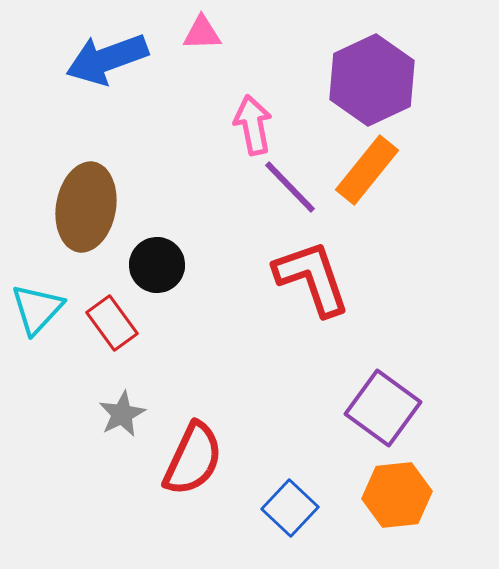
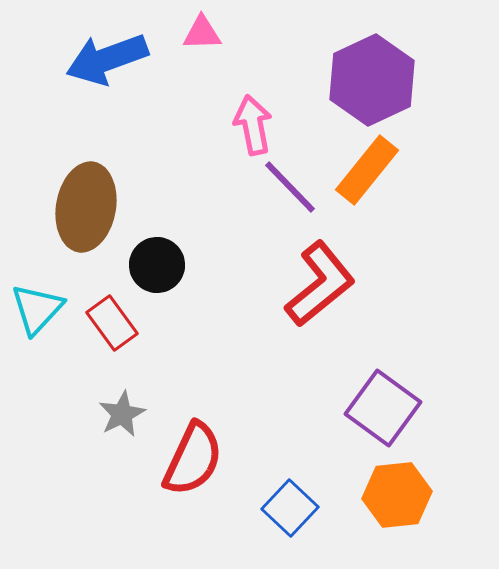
red L-shape: moved 8 px right, 6 px down; rotated 70 degrees clockwise
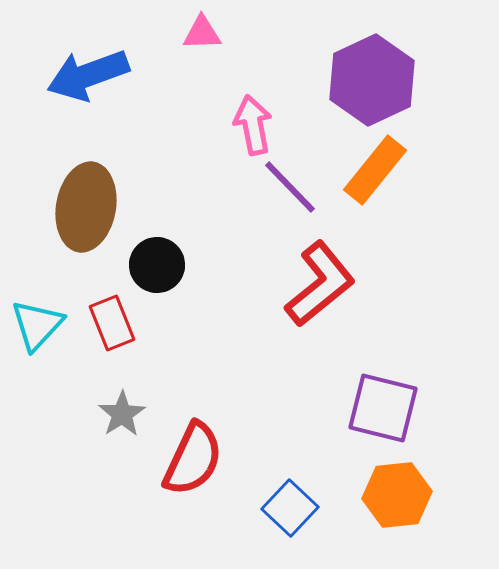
blue arrow: moved 19 px left, 16 px down
orange rectangle: moved 8 px right
cyan triangle: moved 16 px down
red rectangle: rotated 14 degrees clockwise
purple square: rotated 22 degrees counterclockwise
gray star: rotated 6 degrees counterclockwise
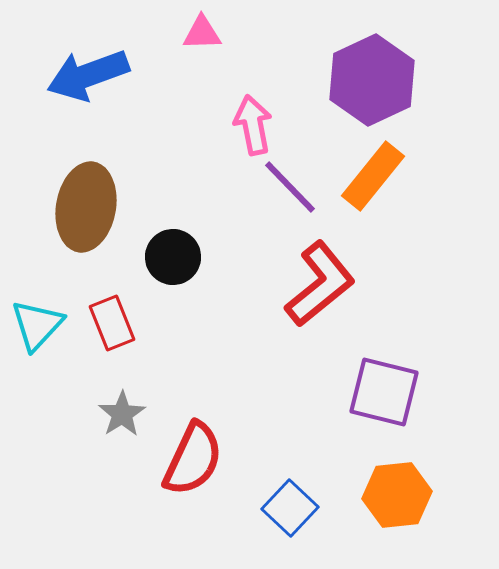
orange rectangle: moved 2 px left, 6 px down
black circle: moved 16 px right, 8 px up
purple square: moved 1 px right, 16 px up
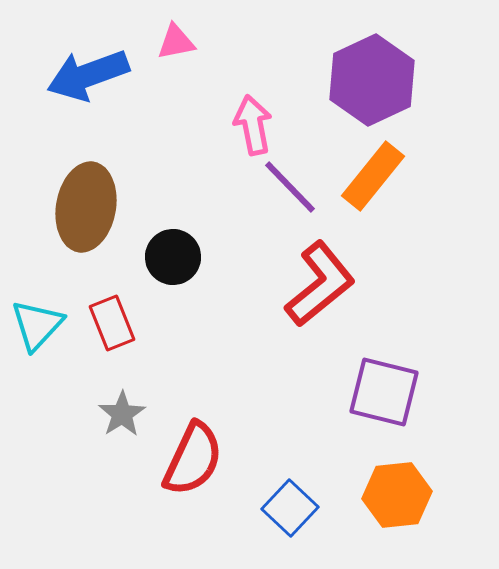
pink triangle: moved 26 px left, 9 px down; rotated 9 degrees counterclockwise
